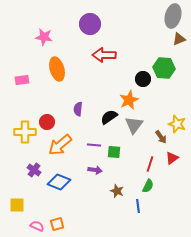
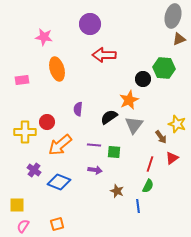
pink semicircle: moved 14 px left; rotated 80 degrees counterclockwise
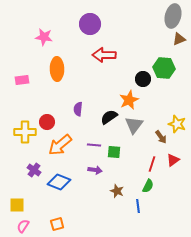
orange ellipse: rotated 15 degrees clockwise
red triangle: moved 1 px right, 2 px down
red line: moved 2 px right
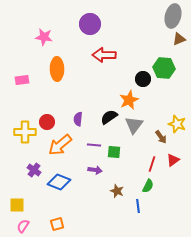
purple semicircle: moved 10 px down
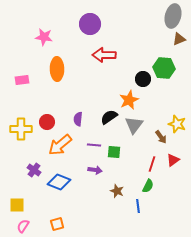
yellow cross: moved 4 px left, 3 px up
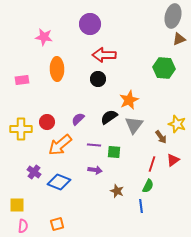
black circle: moved 45 px left
purple semicircle: rotated 40 degrees clockwise
purple cross: moved 2 px down
blue line: moved 3 px right
pink semicircle: rotated 152 degrees clockwise
